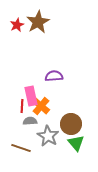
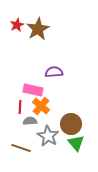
brown star: moved 7 px down
purple semicircle: moved 4 px up
pink rectangle: moved 2 px right, 6 px up; rotated 66 degrees counterclockwise
red line: moved 2 px left, 1 px down
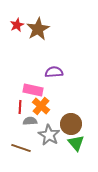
gray star: moved 1 px right, 1 px up
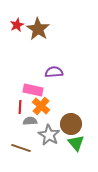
brown star: rotated 10 degrees counterclockwise
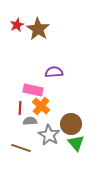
red line: moved 1 px down
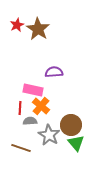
brown circle: moved 1 px down
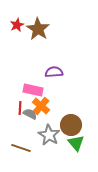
gray semicircle: moved 7 px up; rotated 32 degrees clockwise
